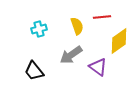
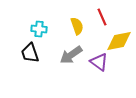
red line: rotated 72 degrees clockwise
cyan cross: rotated 21 degrees clockwise
yellow diamond: rotated 24 degrees clockwise
purple triangle: moved 1 px right, 5 px up
black trapezoid: moved 4 px left, 18 px up; rotated 20 degrees clockwise
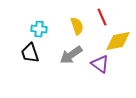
yellow diamond: moved 1 px left
purple triangle: moved 1 px right, 2 px down
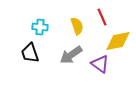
cyan cross: moved 1 px right, 2 px up
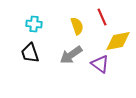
cyan cross: moved 6 px left, 3 px up
